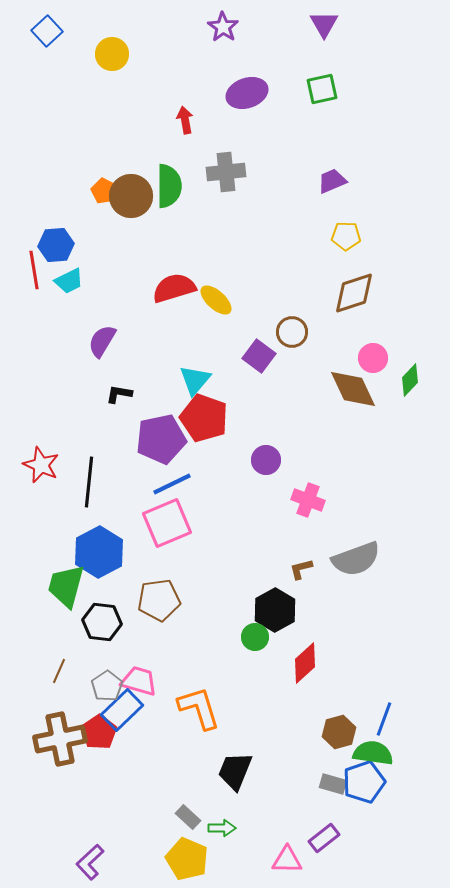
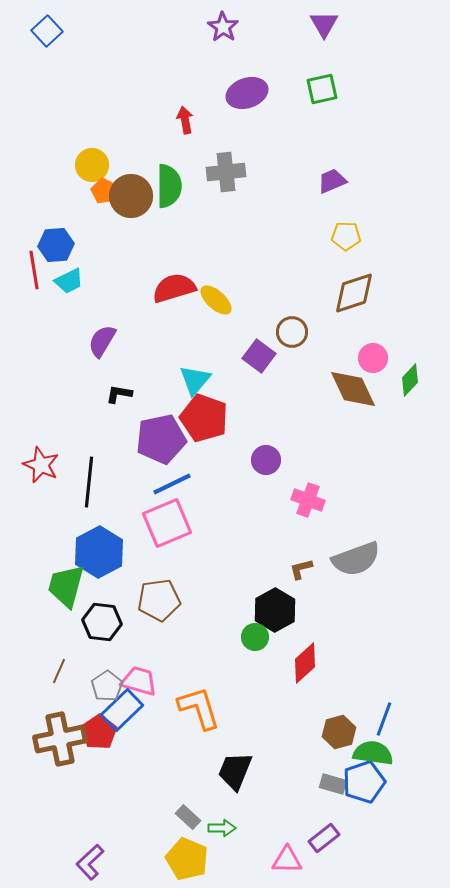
yellow circle at (112, 54): moved 20 px left, 111 px down
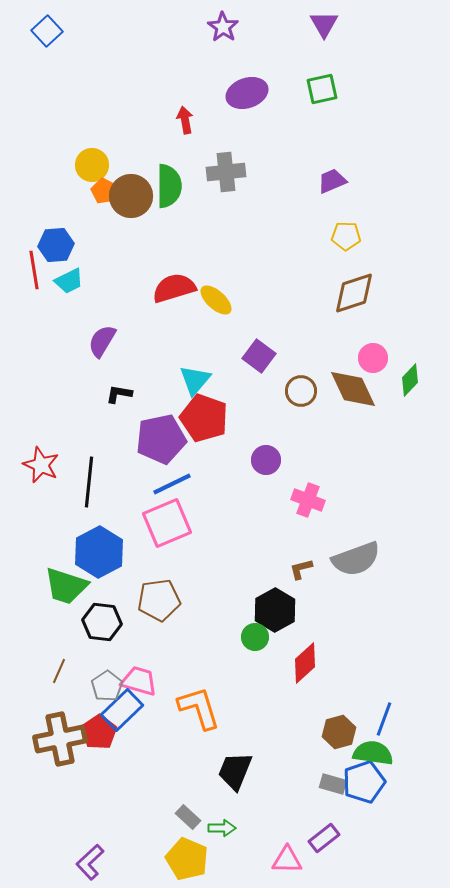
brown circle at (292, 332): moved 9 px right, 59 px down
green trapezoid at (66, 586): rotated 87 degrees counterclockwise
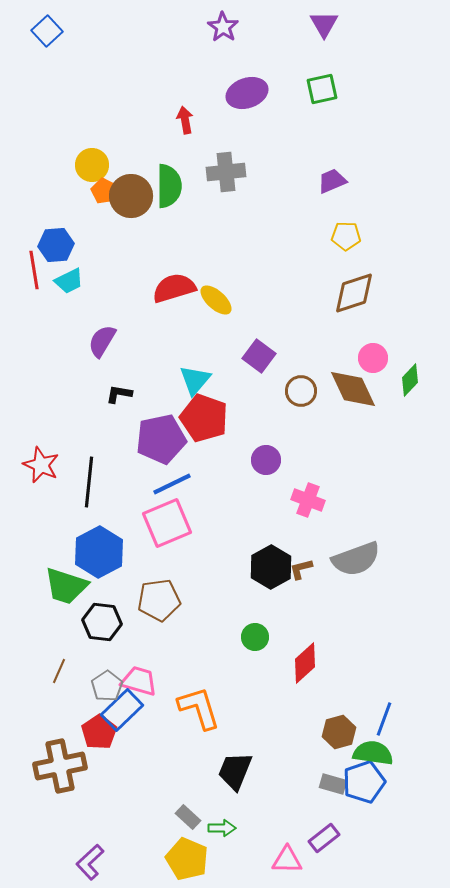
black hexagon at (275, 610): moved 4 px left, 43 px up
brown cross at (60, 739): moved 27 px down
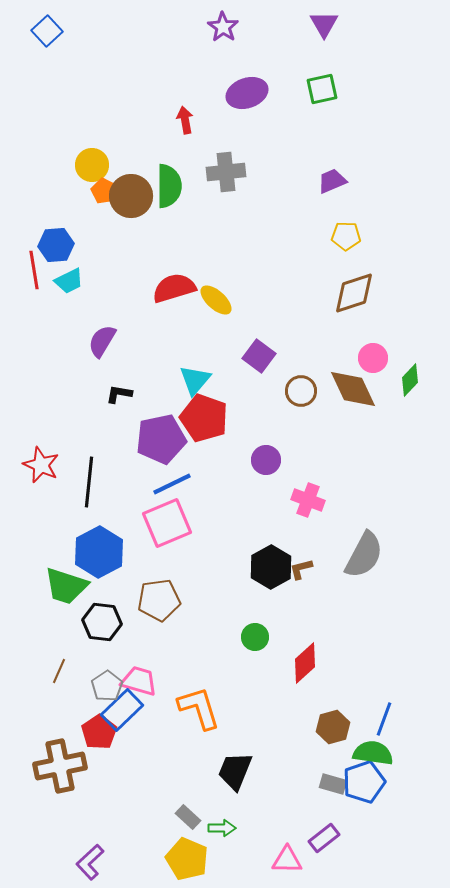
gray semicircle at (356, 559): moved 8 px right, 4 px up; rotated 42 degrees counterclockwise
brown hexagon at (339, 732): moved 6 px left, 5 px up
